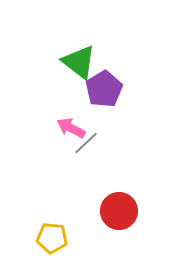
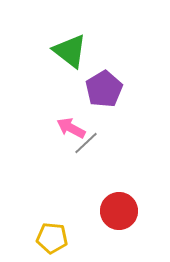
green triangle: moved 9 px left, 11 px up
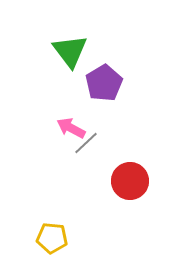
green triangle: rotated 15 degrees clockwise
purple pentagon: moved 6 px up
red circle: moved 11 px right, 30 px up
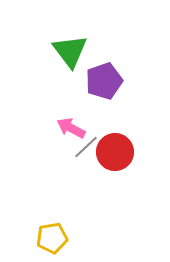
purple pentagon: moved 2 px up; rotated 12 degrees clockwise
gray line: moved 4 px down
red circle: moved 15 px left, 29 px up
yellow pentagon: rotated 16 degrees counterclockwise
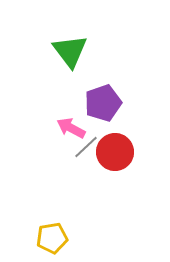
purple pentagon: moved 1 px left, 22 px down
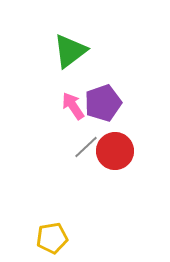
green triangle: rotated 30 degrees clockwise
pink arrow: moved 2 px right, 22 px up; rotated 28 degrees clockwise
red circle: moved 1 px up
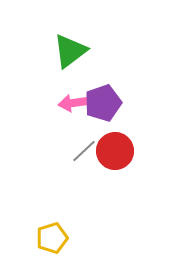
pink arrow: moved 3 px up; rotated 64 degrees counterclockwise
gray line: moved 2 px left, 4 px down
yellow pentagon: rotated 8 degrees counterclockwise
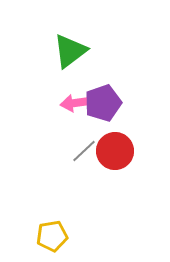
pink arrow: moved 2 px right
yellow pentagon: moved 2 px up; rotated 8 degrees clockwise
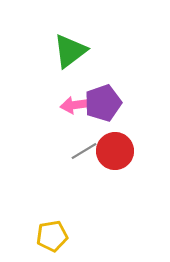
pink arrow: moved 2 px down
gray line: rotated 12 degrees clockwise
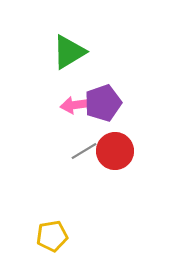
green triangle: moved 1 px left, 1 px down; rotated 6 degrees clockwise
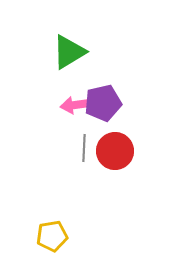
purple pentagon: rotated 6 degrees clockwise
gray line: moved 3 px up; rotated 56 degrees counterclockwise
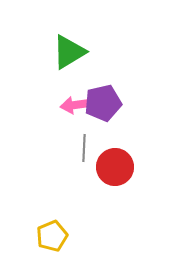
red circle: moved 16 px down
yellow pentagon: rotated 12 degrees counterclockwise
